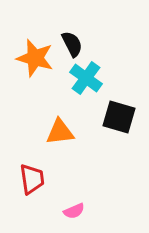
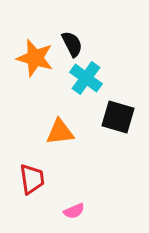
black square: moved 1 px left
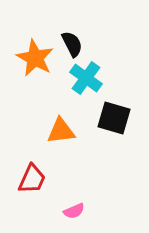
orange star: rotated 12 degrees clockwise
black square: moved 4 px left, 1 px down
orange triangle: moved 1 px right, 1 px up
red trapezoid: rotated 32 degrees clockwise
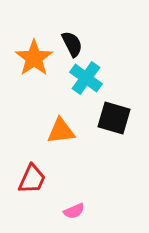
orange star: moved 1 px left; rotated 9 degrees clockwise
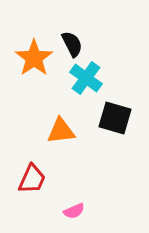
black square: moved 1 px right
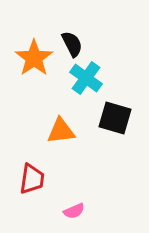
red trapezoid: rotated 16 degrees counterclockwise
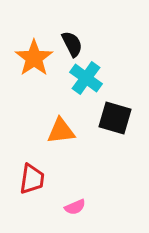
pink semicircle: moved 1 px right, 4 px up
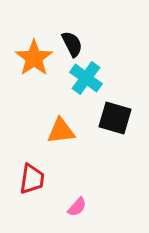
pink semicircle: moved 2 px right; rotated 25 degrees counterclockwise
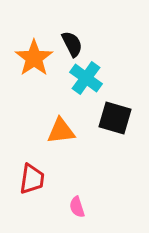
pink semicircle: rotated 120 degrees clockwise
